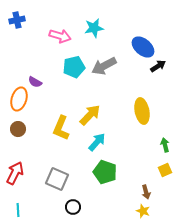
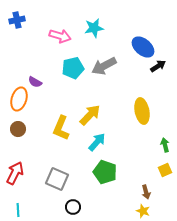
cyan pentagon: moved 1 px left, 1 px down
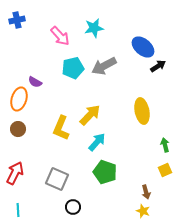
pink arrow: rotated 30 degrees clockwise
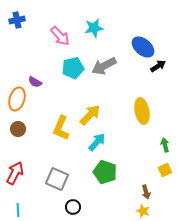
orange ellipse: moved 2 px left
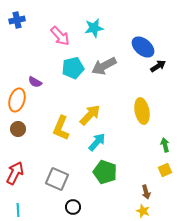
orange ellipse: moved 1 px down
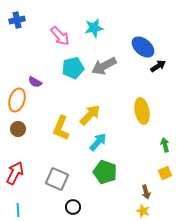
cyan arrow: moved 1 px right
yellow square: moved 3 px down
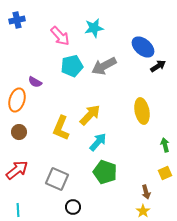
cyan pentagon: moved 1 px left, 2 px up
brown circle: moved 1 px right, 3 px down
red arrow: moved 2 px right, 3 px up; rotated 25 degrees clockwise
yellow star: rotated 16 degrees clockwise
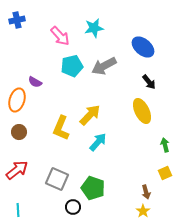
black arrow: moved 9 px left, 16 px down; rotated 84 degrees clockwise
yellow ellipse: rotated 15 degrees counterclockwise
green pentagon: moved 12 px left, 16 px down
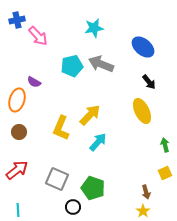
pink arrow: moved 22 px left
gray arrow: moved 3 px left, 2 px up; rotated 50 degrees clockwise
purple semicircle: moved 1 px left
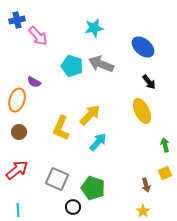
cyan pentagon: rotated 30 degrees clockwise
brown arrow: moved 7 px up
